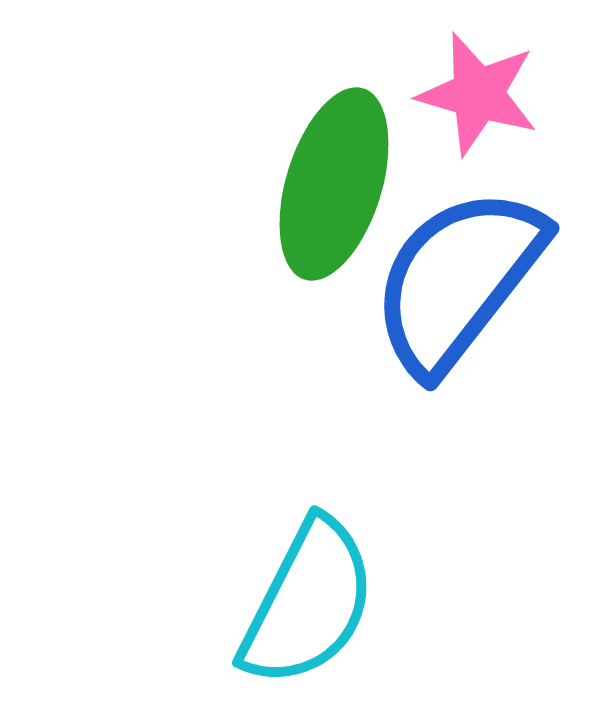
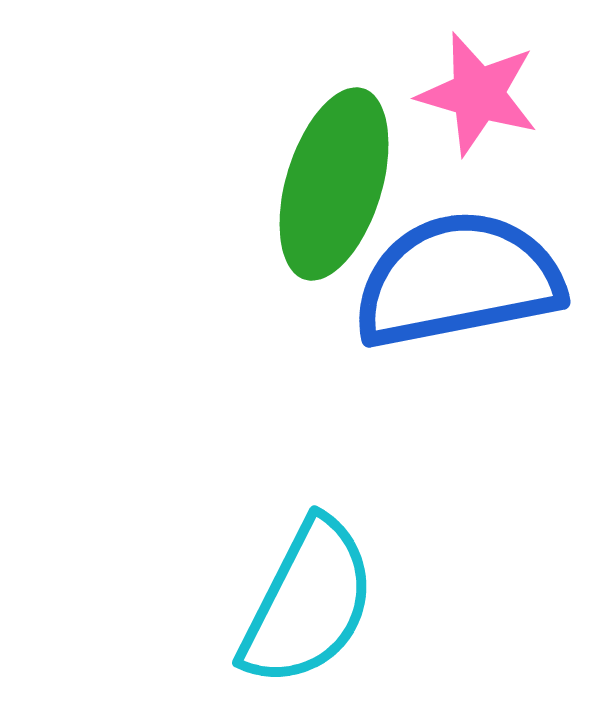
blue semicircle: rotated 41 degrees clockwise
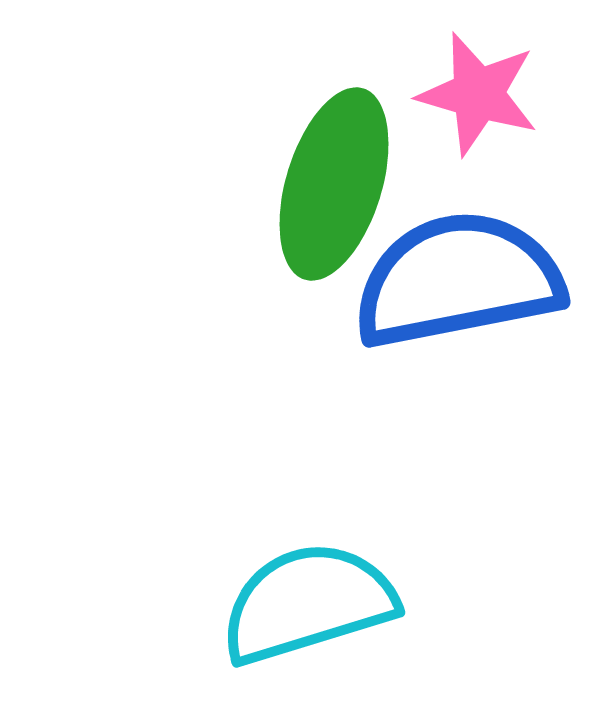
cyan semicircle: rotated 134 degrees counterclockwise
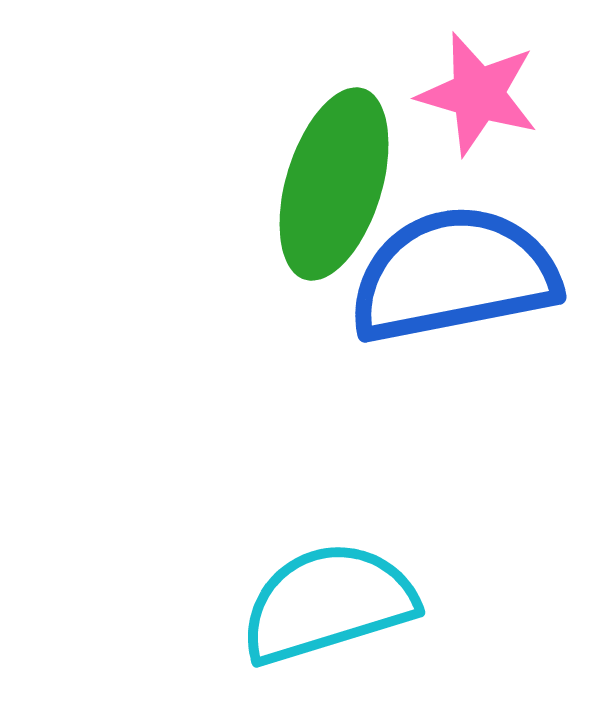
blue semicircle: moved 4 px left, 5 px up
cyan semicircle: moved 20 px right
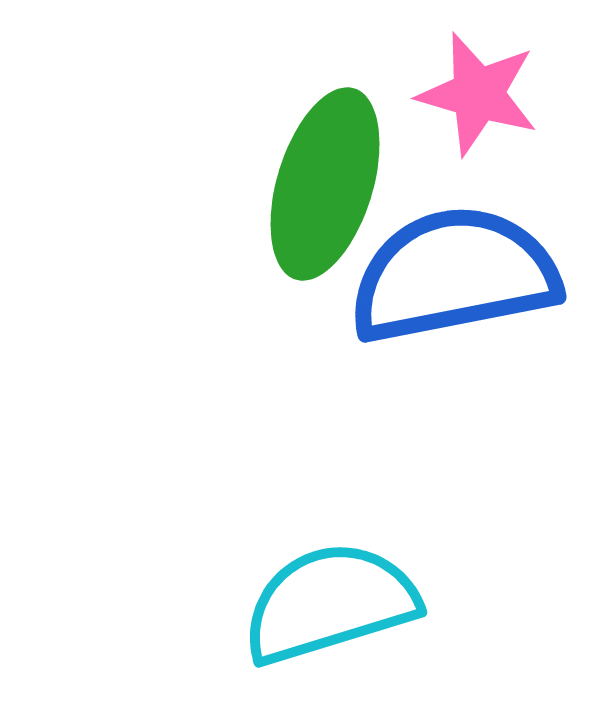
green ellipse: moved 9 px left
cyan semicircle: moved 2 px right
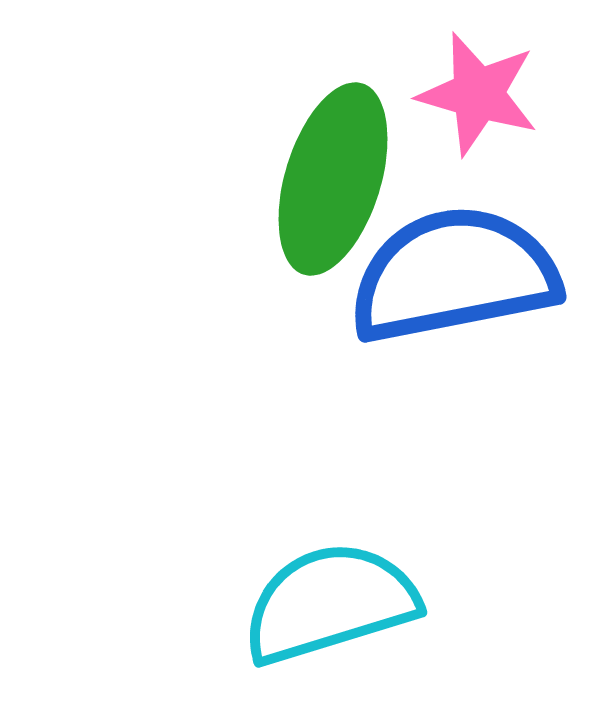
green ellipse: moved 8 px right, 5 px up
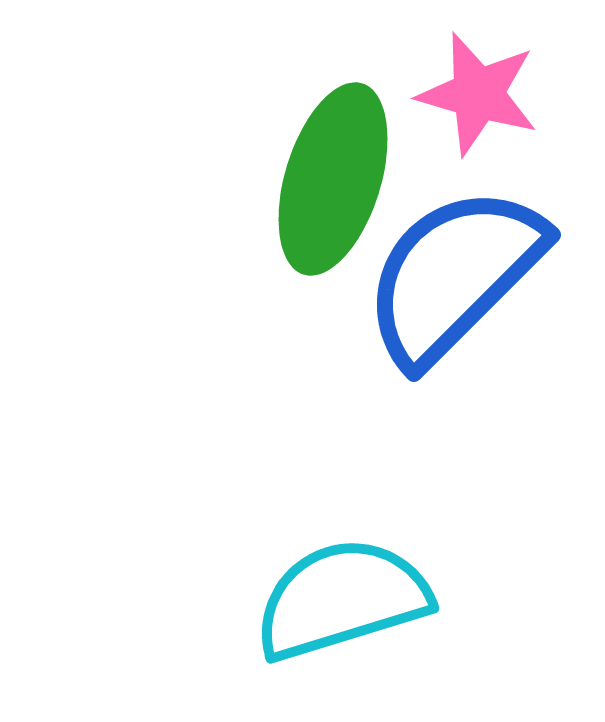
blue semicircle: rotated 34 degrees counterclockwise
cyan semicircle: moved 12 px right, 4 px up
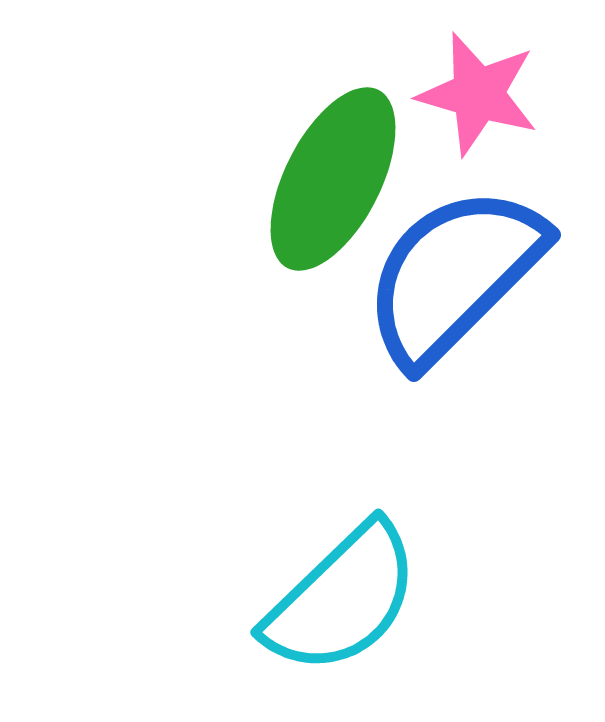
green ellipse: rotated 10 degrees clockwise
cyan semicircle: rotated 153 degrees clockwise
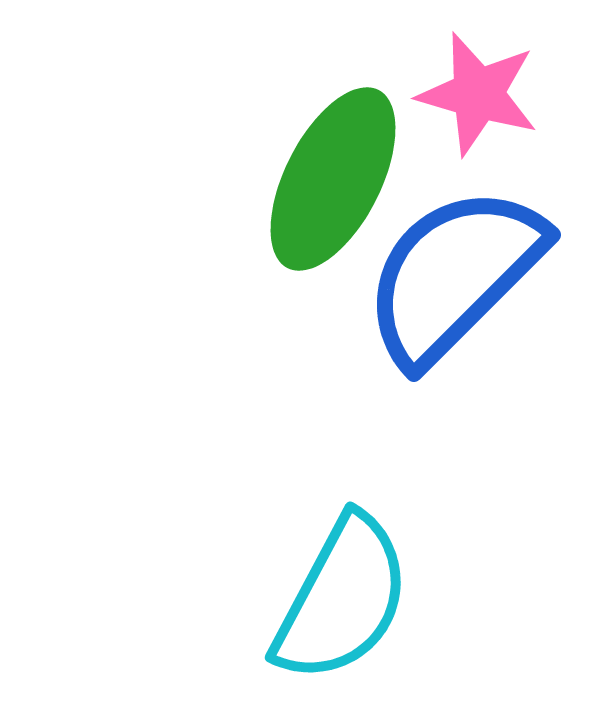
cyan semicircle: rotated 18 degrees counterclockwise
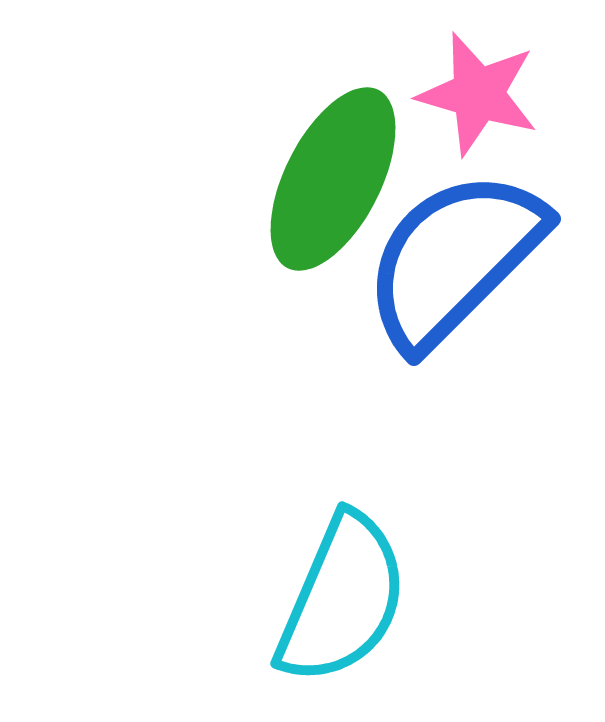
blue semicircle: moved 16 px up
cyan semicircle: rotated 5 degrees counterclockwise
